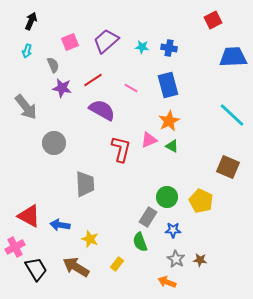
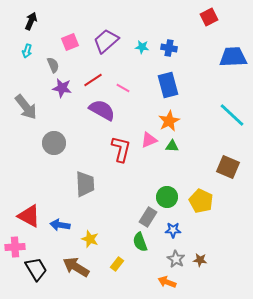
red square: moved 4 px left, 3 px up
pink line: moved 8 px left
green triangle: rotated 24 degrees counterclockwise
pink cross: rotated 24 degrees clockwise
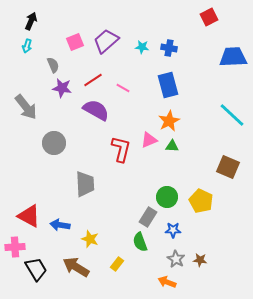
pink square: moved 5 px right
cyan arrow: moved 5 px up
purple semicircle: moved 6 px left
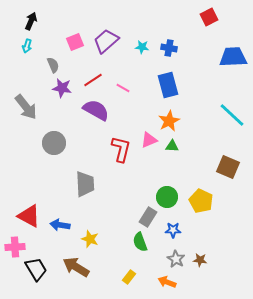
yellow rectangle: moved 12 px right, 13 px down
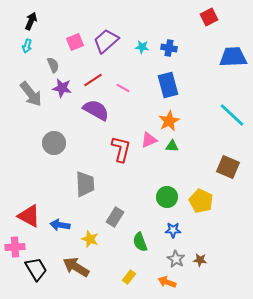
gray arrow: moved 5 px right, 13 px up
gray rectangle: moved 33 px left
